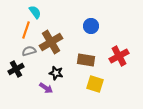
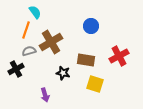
black star: moved 7 px right
purple arrow: moved 1 px left, 7 px down; rotated 40 degrees clockwise
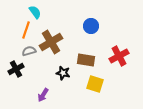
purple arrow: moved 2 px left; rotated 48 degrees clockwise
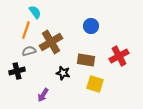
black cross: moved 1 px right, 2 px down; rotated 14 degrees clockwise
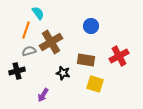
cyan semicircle: moved 3 px right, 1 px down
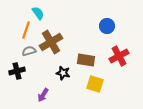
blue circle: moved 16 px right
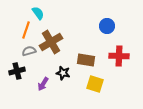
red cross: rotated 30 degrees clockwise
purple arrow: moved 11 px up
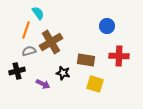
purple arrow: rotated 96 degrees counterclockwise
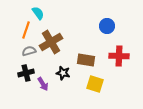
black cross: moved 9 px right, 2 px down
purple arrow: rotated 32 degrees clockwise
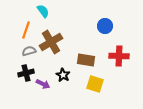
cyan semicircle: moved 5 px right, 2 px up
blue circle: moved 2 px left
black star: moved 2 px down; rotated 16 degrees clockwise
purple arrow: rotated 32 degrees counterclockwise
